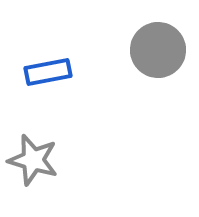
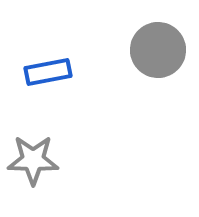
gray star: rotated 15 degrees counterclockwise
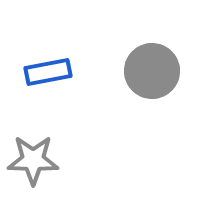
gray circle: moved 6 px left, 21 px down
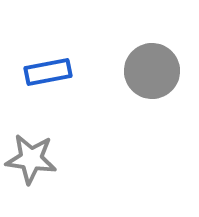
gray star: moved 2 px left, 1 px up; rotated 6 degrees clockwise
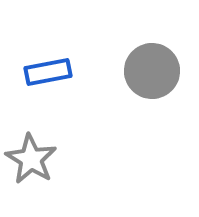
gray star: rotated 24 degrees clockwise
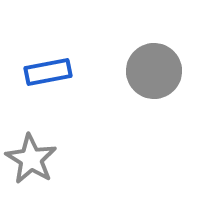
gray circle: moved 2 px right
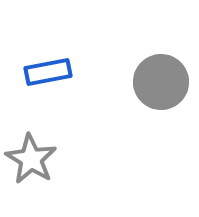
gray circle: moved 7 px right, 11 px down
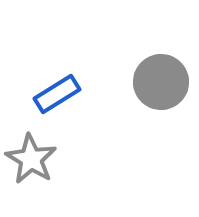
blue rectangle: moved 9 px right, 22 px down; rotated 21 degrees counterclockwise
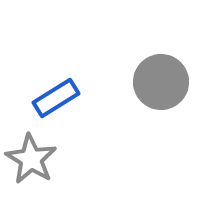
blue rectangle: moved 1 px left, 4 px down
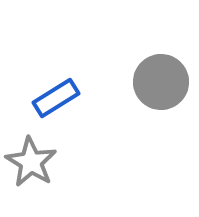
gray star: moved 3 px down
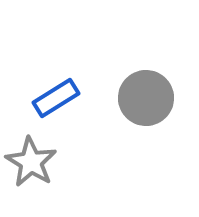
gray circle: moved 15 px left, 16 px down
